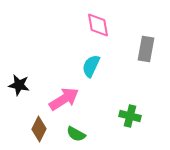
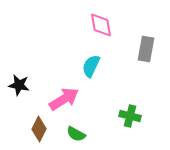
pink diamond: moved 3 px right
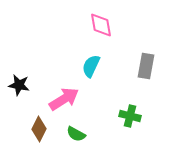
gray rectangle: moved 17 px down
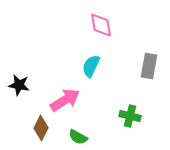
gray rectangle: moved 3 px right
pink arrow: moved 1 px right, 1 px down
brown diamond: moved 2 px right, 1 px up
green semicircle: moved 2 px right, 3 px down
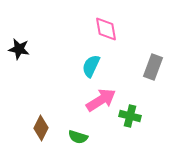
pink diamond: moved 5 px right, 4 px down
gray rectangle: moved 4 px right, 1 px down; rotated 10 degrees clockwise
black star: moved 36 px up
pink arrow: moved 36 px right
green semicircle: rotated 12 degrees counterclockwise
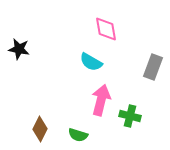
cyan semicircle: moved 4 px up; rotated 85 degrees counterclockwise
pink arrow: rotated 44 degrees counterclockwise
brown diamond: moved 1 px left, 1 px down
green semicircle: moved 2 px up
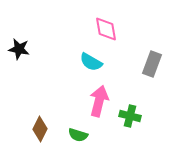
gray rectangle: moved 1 px left, 3 px up
pink arrow: moved 2 px left, 1 px down
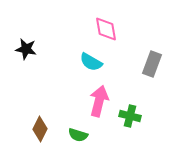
black star: moved 7 px right
